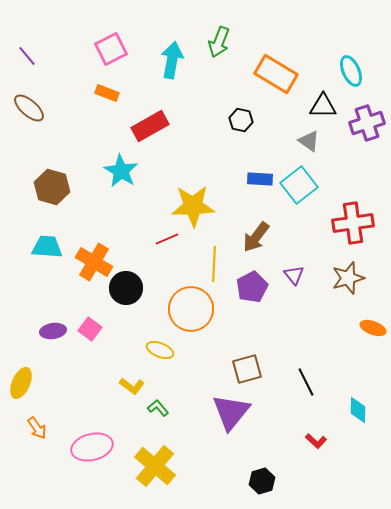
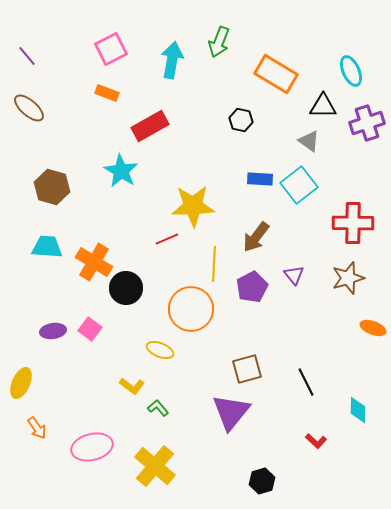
red cross at (353, 223): rotated 9 degrees clockwise
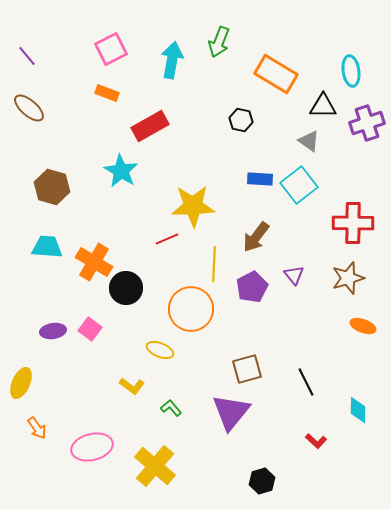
cyan ellipse at (351, 71): rotated 16 degrees clockwise
orange ellipse at (373, 328): moved 10 px left, 2 px up
green L-shape at (158, 408): moved 13 px right
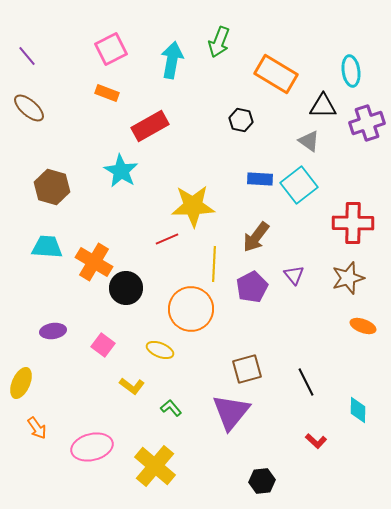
pink square at (90, 329): moved 13 px right, 16 px down
black hexagon at (262, 481): rotated 10 degrees clockwise
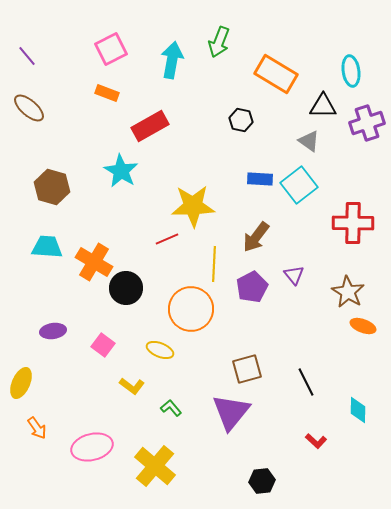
brown star at (348, 278): moved 14 px down; rotated 24 degrees counterclockwise
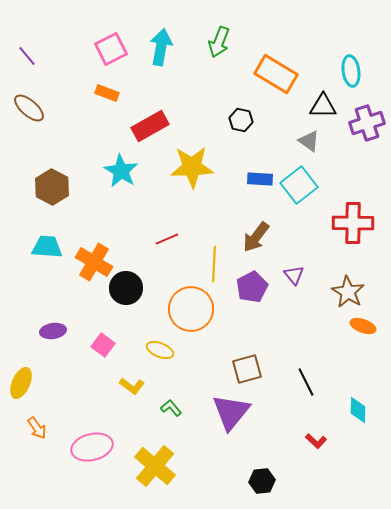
cyan arrow at (172, 60): moved 11 px left, 13 px up
brown hexagon at (52, 187): rotated 12 degrees clockwise
yellow star at (193, 206): moved 1 px left, 39 px up
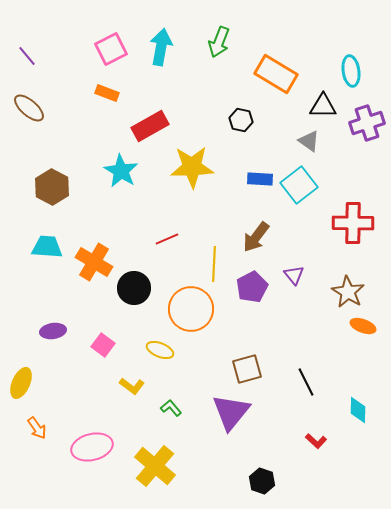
black circle at (126, 288): moved 8 px right
black hexagon at (262, 481): rotated 25 degrees clockwise
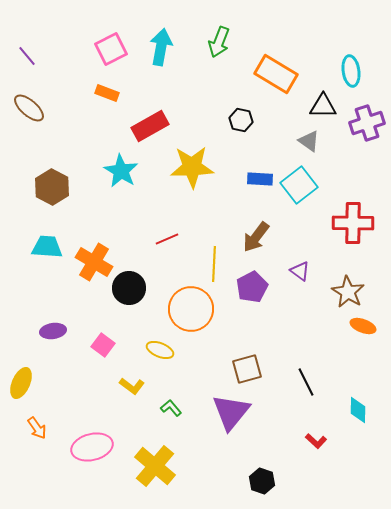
purple triangle at (294, 275): moved 6 px right, 4 px up; rotated 15 degrees counterclockwise
black circle at (134, 288): moved 5 px left
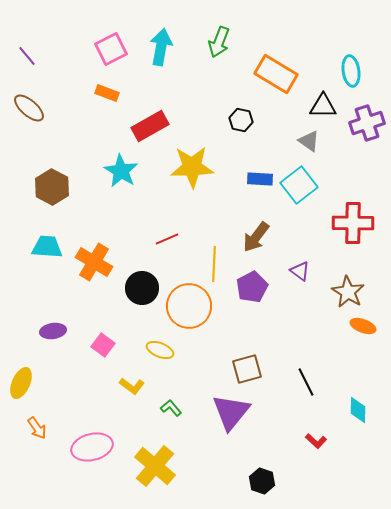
black circle at (129, 288): moved 13 px right
orange circle at (191, 309): moved 2 px left, 3 px up
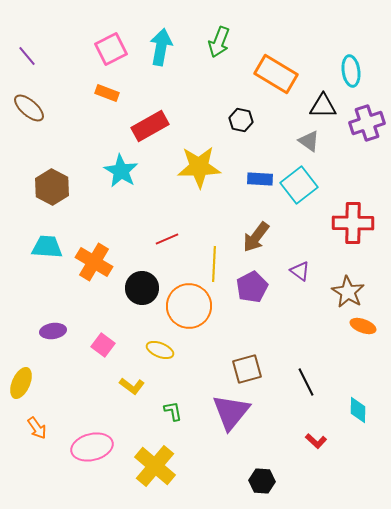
yellow star at (192, 167): moved 7 px right
green L-shape at (171, 408): moved 2 px right, 3 px down; rotated 30 degrees clockwise
black hexagon at (262, 481): rotated 15 degrees counterclockwise
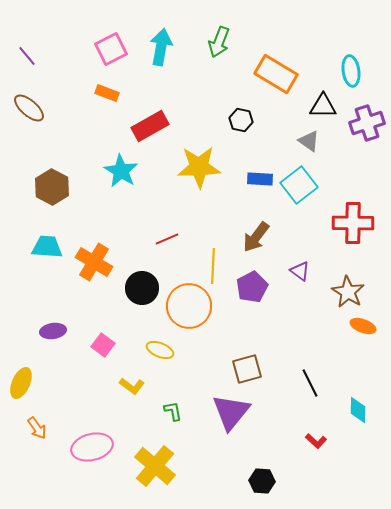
yellow line at (214, 264): moved 1 px left, 2 px down
black line at (306, 382): moved 4 px right, 1 px down
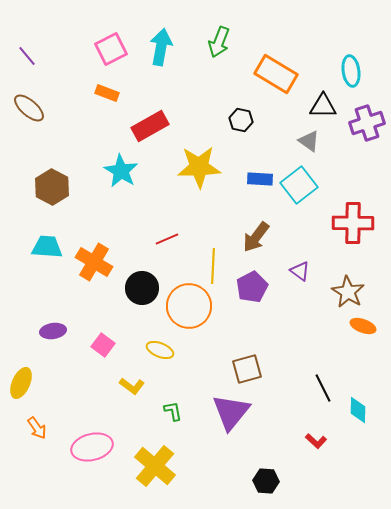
black line at (310, 383): moved 13 px right, 5 px down
black hexagon at (262, 481): moved 4 px right
